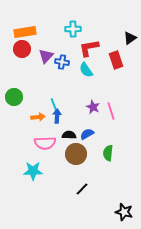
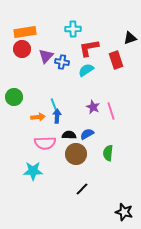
black triangle: rotated 16 degrees clockwise
cyan semicircle: rotated 91 degrees clockwise
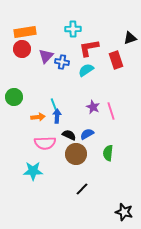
black semicircle: rotated 24 degrees clockwise
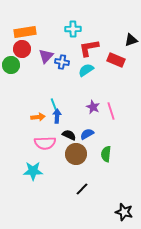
black triangle: moved 1 px right, 2 px down
red rectangle: rotated 48 degrees counterclockwise
green circle: moved 3 px left, 32 px up
green semicircle: moved 2 px left, 1 px down
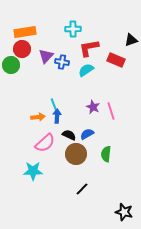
pink semicircle: rotated 40 degrees counterclockwise
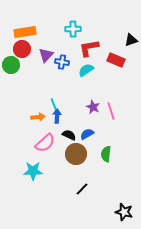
purple triangle: moved 1 px up
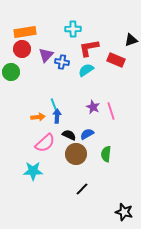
green circle: moved 7 px down
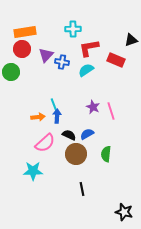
black line: rotated 56 degrees counterclockwise
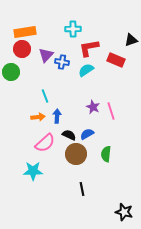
cyan line: moved 9 px left, 9 px up
